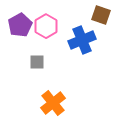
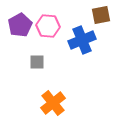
brown square: rotated 30 degrees counterclockwise
pink hexagon: moved 2 px right; rotated 25 degrees counterclockwise
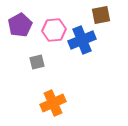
pink hexagon: moved 6 px right, 4 px down; rotated 10 degrees counterclockwise
gray square: rotated 14 degrees counterclockwise
orange cross: rotated 15 degrees clockwise
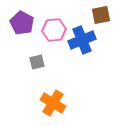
purple pentagon: moved 2 px right, 2 px up; rotated 15 degrees counterclockwise
orange cross: rotated 35 degrees counterclockwise
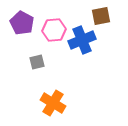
brown square: moved 1 px down
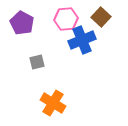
brown square: moved 1 px down; rotated 36 degrees counterclockwise
pink hexagon: moved 12 px right, 11 px up
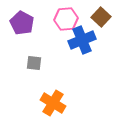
gray square: moved 3 px left, 1 px down; rotated 21 degrees clockwise
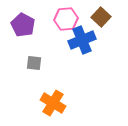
purple pentagon: moved 1 px right, 2 px down
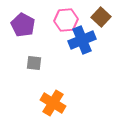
pink hexagon: moved 1 px down
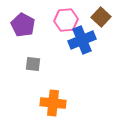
gray square: moved 1 px left, 1 px down
orange cross: rotated 25 degrees counterclockwise
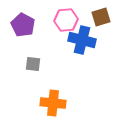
brown square: rotated 30 degrees clockwise
blue cross: rotated 36 degrees clockwise
